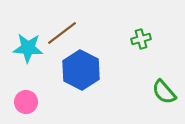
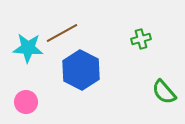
brown line: rotated 8 degrees clockwise
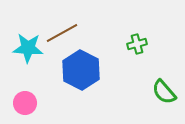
green cross: moved 4 px left, 5 px down
pink circle: moved 1 px left, 1 px down
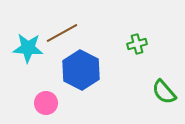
pink circle: moved 21 px right
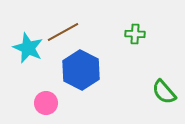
brown line: moved 1 px right, 1 px up
green cross: moved 2 px left, 10 px up; rotated 18 degrees clockwise
cyan star: rotated 20 degrees clockwise
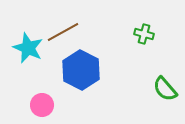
green cross: moved 9 px right; rotated 12 degrees clockwise
green semicircle: moved 1 px right, 3 px up
pink circle: moved 4 px left, 2 px down
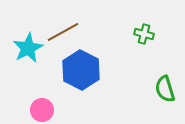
cyan star: rotated 20 degrees clockwise
green semicircle: rotated 24 degrees clockwise
pink circle: moved 5 px down
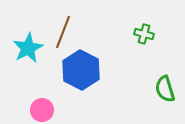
brown line: rotated 40 degrees counterclockwise
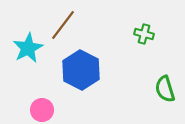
brown line: moved 7 px up; rotated 16 degrees clockwise
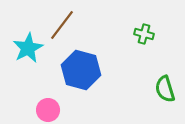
brown line: moved 1 px left
blue hexagon: rotated 12 degrees counterclockwise
pink circle: moved 6 px right
